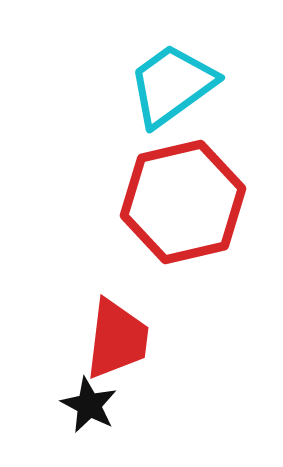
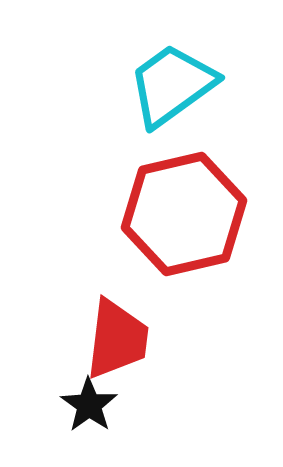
red hexagon: moved 1 px right, 12 px down
black star: rotated 8 degrees clockwise
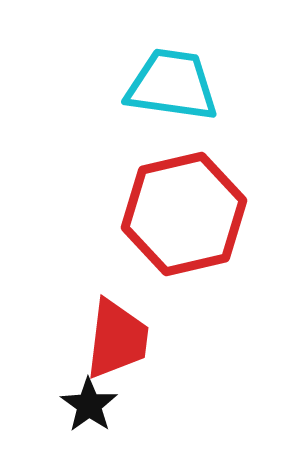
cyan trapezoid: rotated 44 degrees clockwise
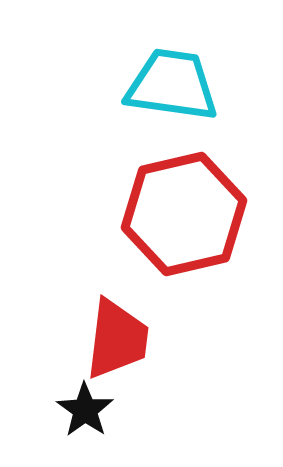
black star: moved 4 px left, 5 px down
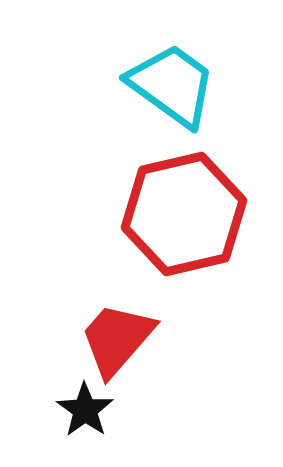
cyan trapezoid: rotated 28 degrees clockwise
red trapezoid: rotated 146 degrees counterclockwise
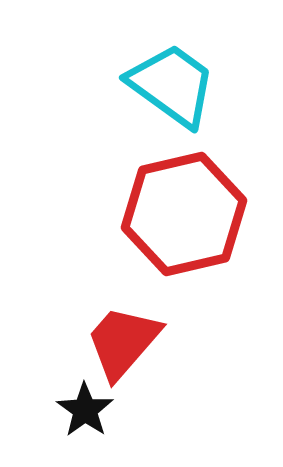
red trapezoid: moved 6 px right, 3 px down
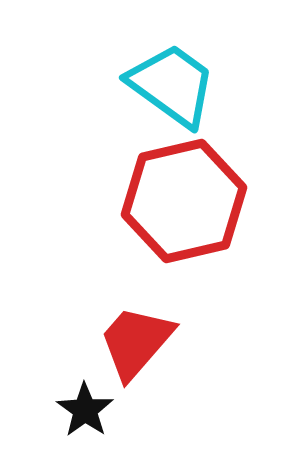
red hexagon: moved 13 px up
red trapezoid: moved 13 px right
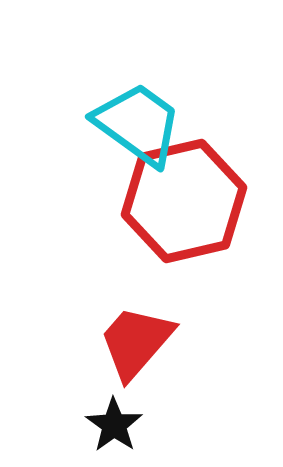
cyan trapezoid: moved 34 px left, 39 px down
black star: moved 29 px right, 15 px down
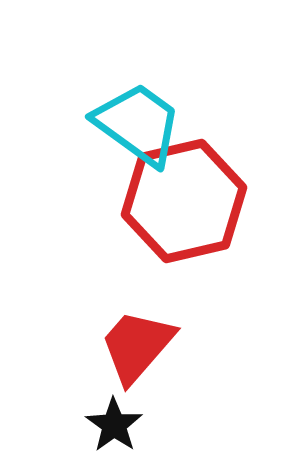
red trapezoid: moved 1 px right, 4 px down
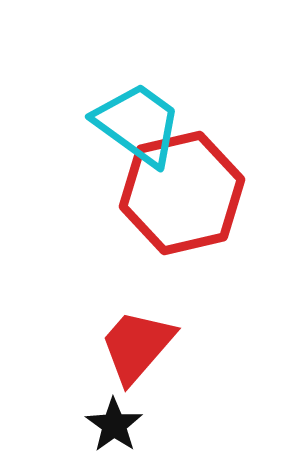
red hexagon: moved 2 px left, 8 px up
